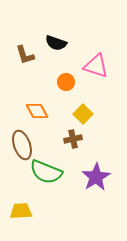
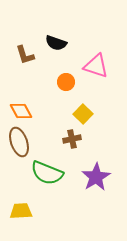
orange diamond: moved 16 px left
brown cross: moved 1 px left
brown ellipse: moved 3 px left, 3 px up
green semicircle: moved 1 px right, 1 px down
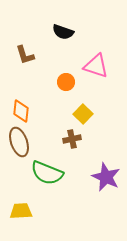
black semicircle: moved 7 px right, 11 px up
orange diamond: rotated 35 degrees clockwise
purple star: moved 10 px right; rotated 16 degrees counterclockwise
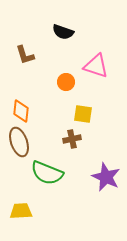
yellow square: rotated 36 degrees counterclockwise
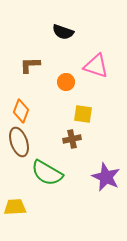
brown L-shape: moved 5 px right, 10 px down; rotated 105 degrees clockwise
orange diamond: rotated 15 degrees clockwise
green semicircle: rotated 8 degrees clockwise
yellow trapezoid: moved 6 px left, 4 px up
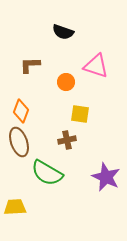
yellow square: moved 3 px left
brown cross: moved 5 px left, 1 px down
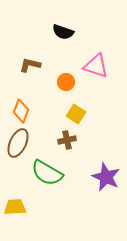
brown L-shape: rotated 15 degrees clockwise
yellow square: moved 4 px left; rotated 24 degrees clockwise
brown ellipse: moved 1 px left, 1 px down; rotated 44 degrees clockwise
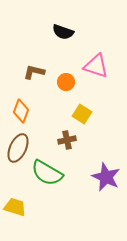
brown L-shape: moved 4 px right, 7 px down
yellow square: moved 6 px right
brown ellipse: moved 5 px down
yellow trapezoid: rotated 20 degrees clockwise
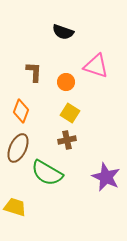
brown L-shape: rotated 80 degrees clockwise
yellow square: moved 12 px left, 1 px up
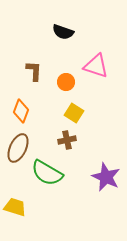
brown L-shape: moved 1 px up
yellow square: moved 4 px right
